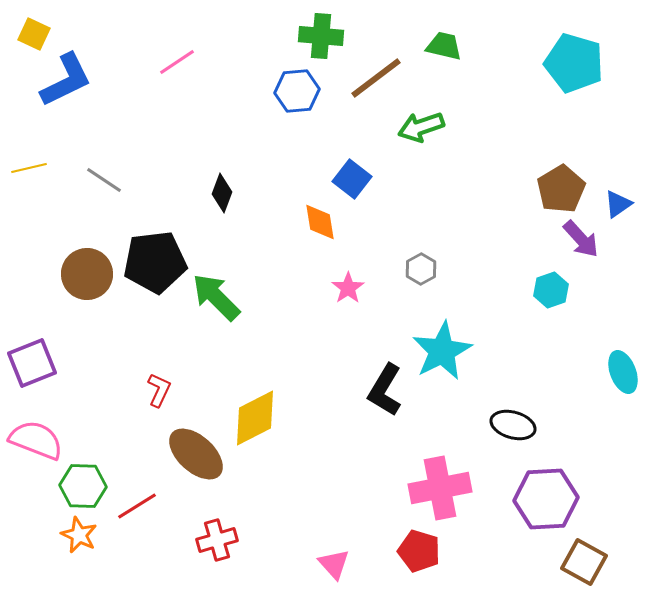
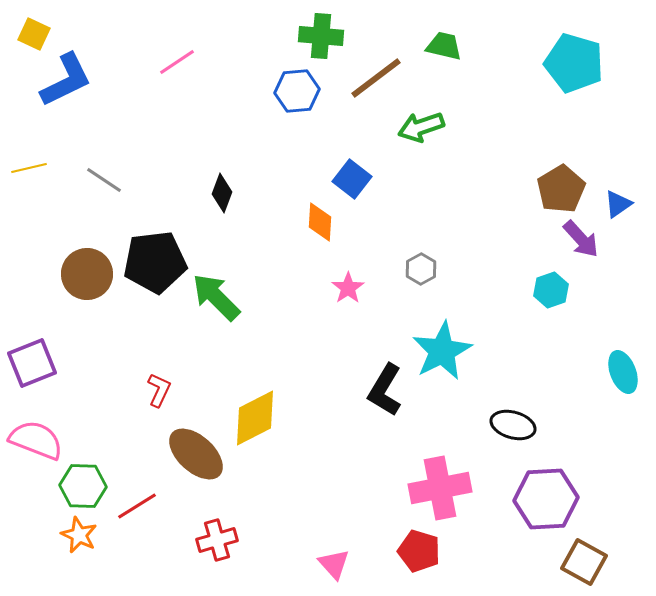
orange diamond at (320, 222): rotated 12 degrees clockwise
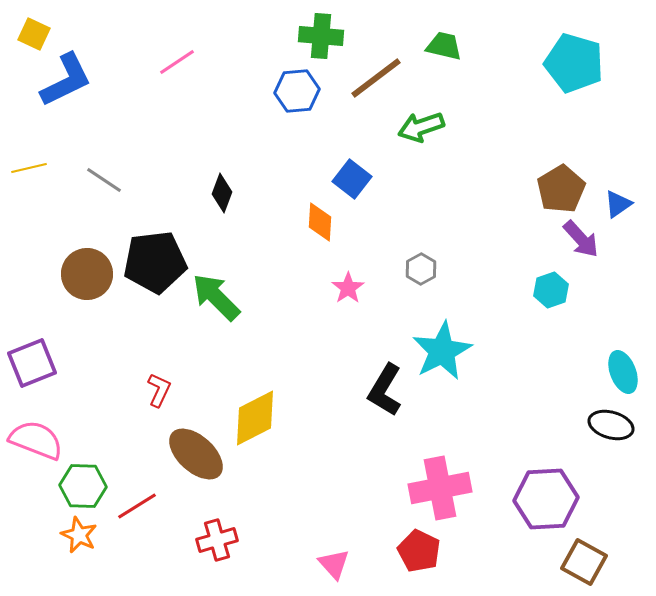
black ellipse at (513, 425): moved 98 px right
red pentagon at (419, 551): rotated 9 degrees clockwise
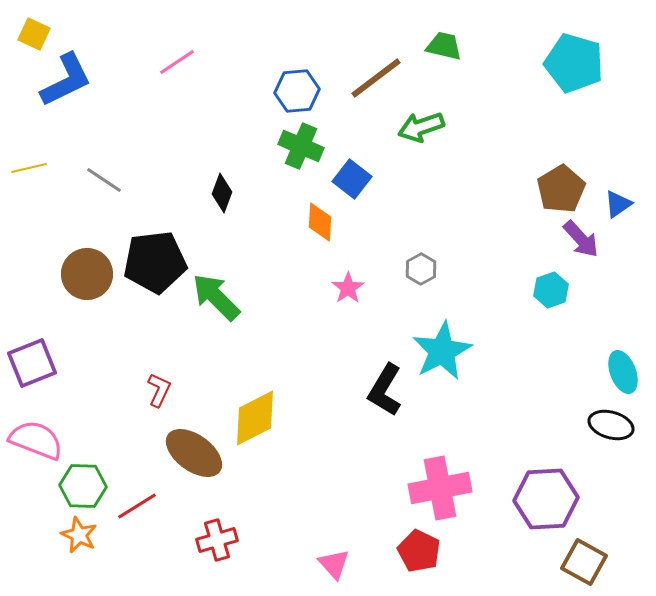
green cross at (321, 36): moved 20 px left, 110 px down; rotated 18 degrees clockwise
brown ellipse at (196, 454): moved 2 px left, 1 px up; rotated 6 degrees counterclockwise
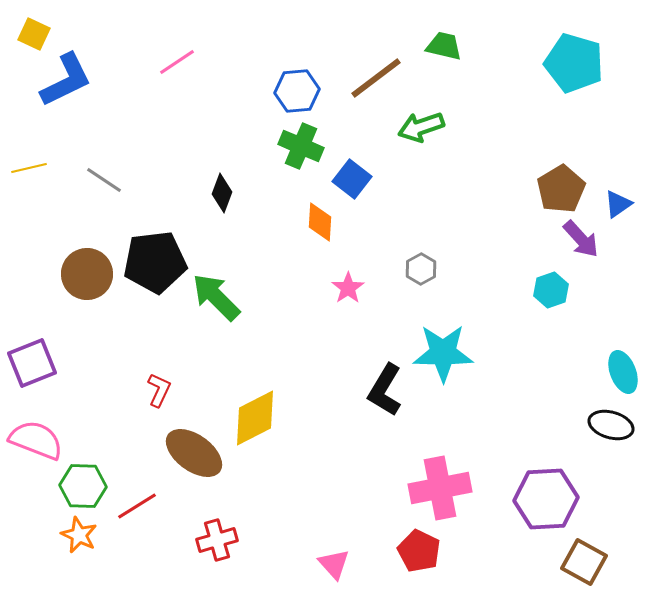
cyan star at (442, 351): moved 1 px right, 2 px down; rotated 28 degrees clockwise
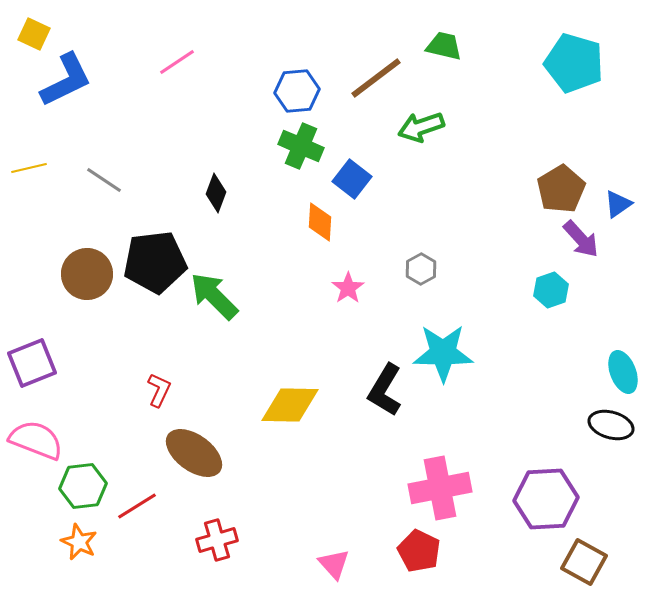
black diamond at (222, 193): moved 6 px left
green arrow at (216, 297): moved 2 px left, 1 px up
yellow diamond at (255, 418): moved 35 px right, 13 px up; rotated 28 degrees clockwise
green hexagon at (83, 486): rotated 9 degrees counterclockwise
orange star at (79, 535): moved 7 px down
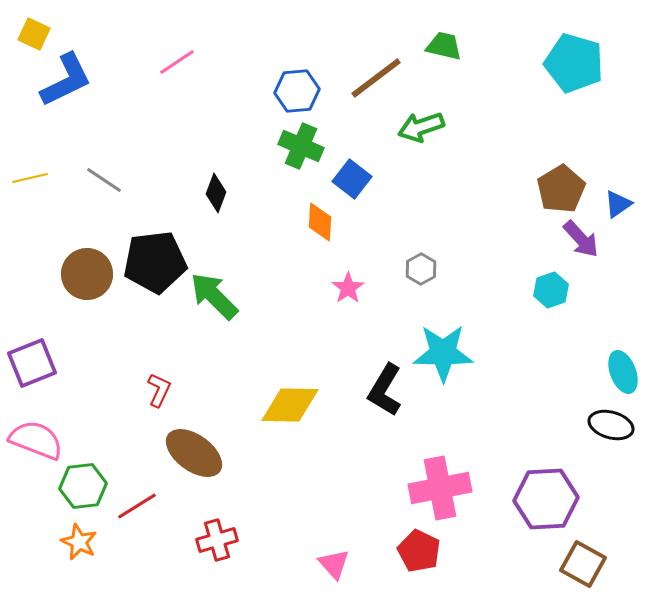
yellow line at (29, 168): moved 1 px right, 10 px down
brown square at (584, 562): moved 1 px left, 2 px down
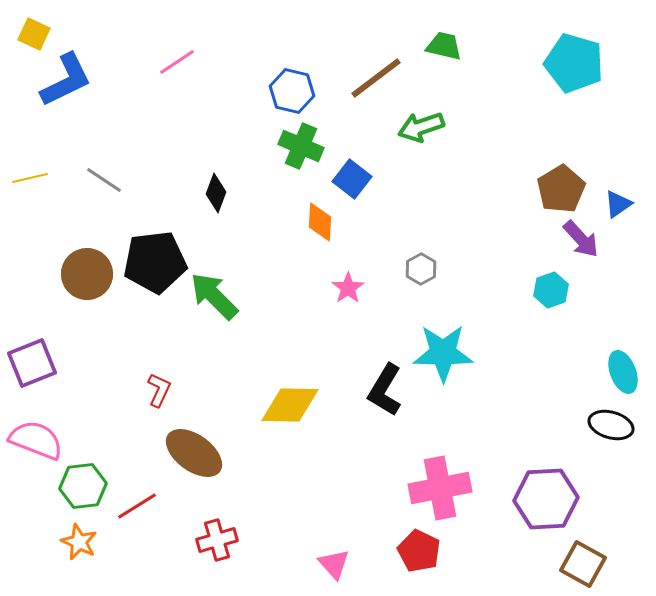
blue hexagon at (297, 91): moved 5 px left; rotated 18 degrees clockwise
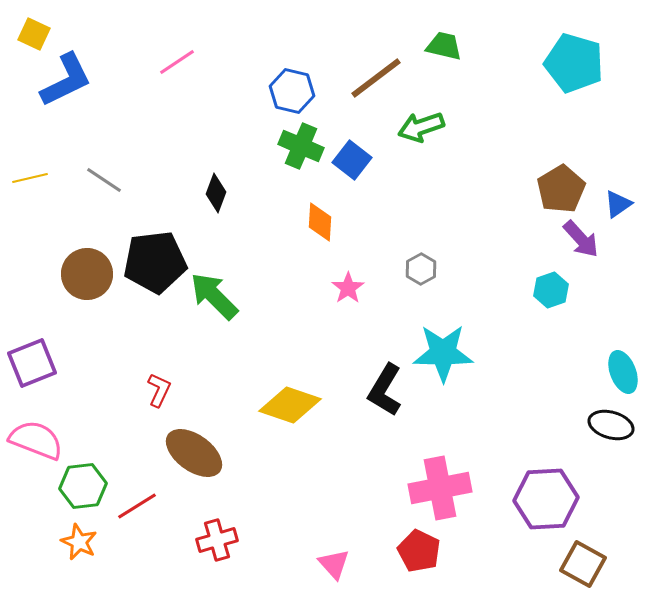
blue square at (352, 179): moved 19 px up
yellow diamond at (290, 405): rotated 18 degrees clockwise
